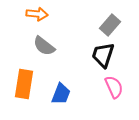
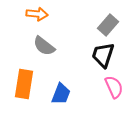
gray rectangle: moved 2 px left
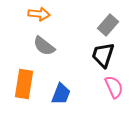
orange arrow: moved 2 px right
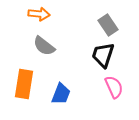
gray rectangle: rotated 75 degrees counterclockwise
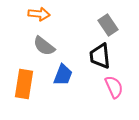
black trapezoid: moved 3 px left, 1 px down; rotated 24 degrees counterclockwise
blue trapezoid: moved 2 px right, 19 px up
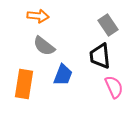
orange arrow: moved 1 px left, 2 px down
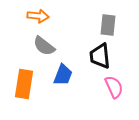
gray rectangle: rotated 40 degrees clockwise
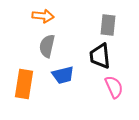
orange arrow: moved 5 px right
gray semicircle: moved 3 px right; rotated 65 degrees clockwise
blue trapezoid: rotated 55 degrees clockwise
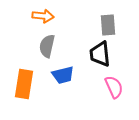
gray rectangle: rotated 10 degrees counterclockwise
black trapezoid: moved 2 px up
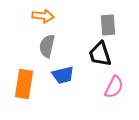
black trapezoid: rotated 12 degrees counterclockwise
pink semicircle: rotated 50 degrees clockwise
